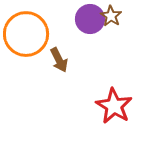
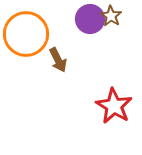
brown arrow: moved 1 px left
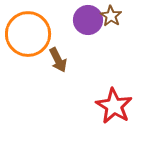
purple circle: moved 2 px left, 1 px down
orange circle: moved 2 px right
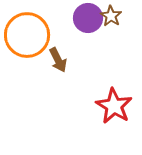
purple circle: moved 2 px up
orange circle: moved 1 px left, 1 px down
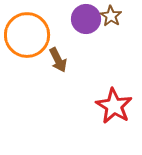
purple circle: moved 2 px left, 1 px down
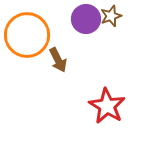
brown star: rotated 20 degrees clockwise
red star: moved 7 px left
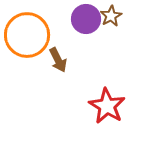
brown star: rotated 10 degrees counterclockwise
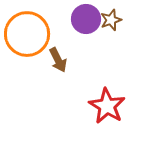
brown star: moved 4 px down; rotated 10 degrees clockwise
orange circle: moved 1 px up
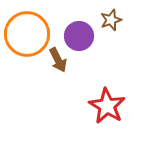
purple circle: moved 7 px left, 17 px down
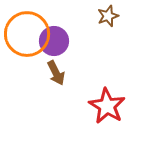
brown star: moved 3 px left, 4 px up
purple circle: moved 25 px left, 5 px down
brown arrow: moved 2 px left, 13 px down
